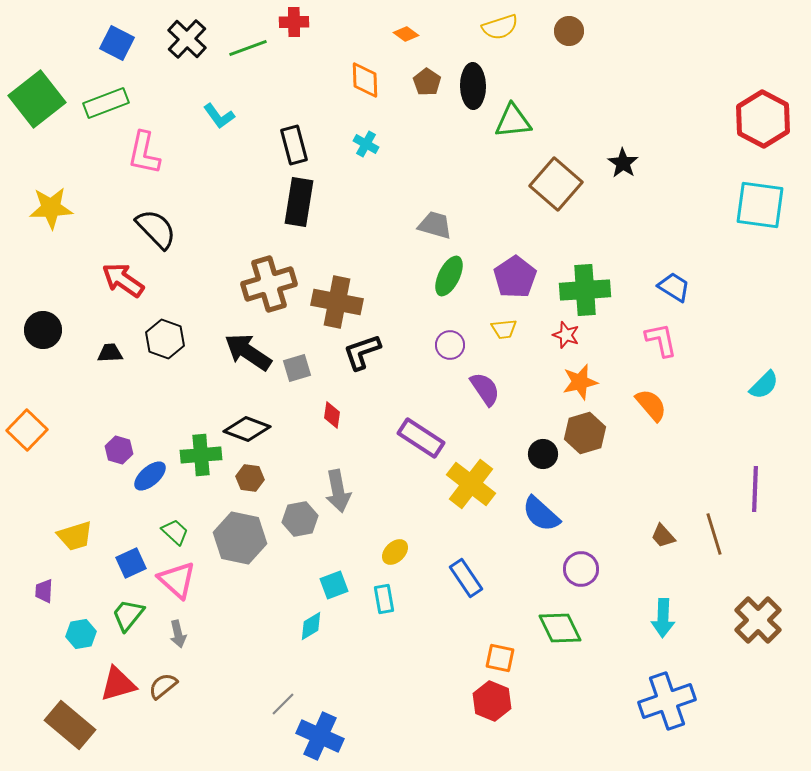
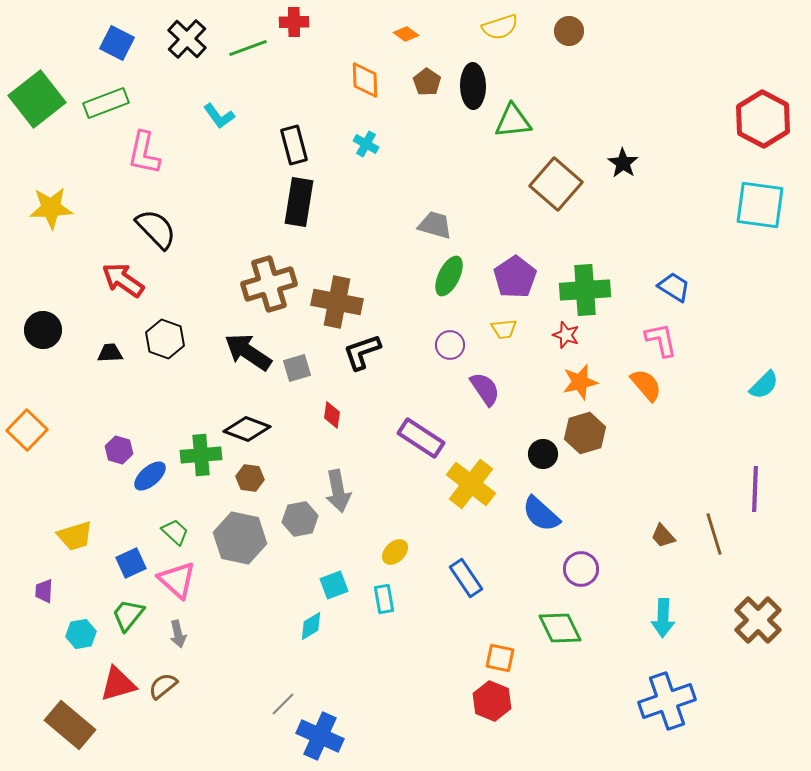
orange semicircle at (651, 405): moved 5 px left, 20 px up
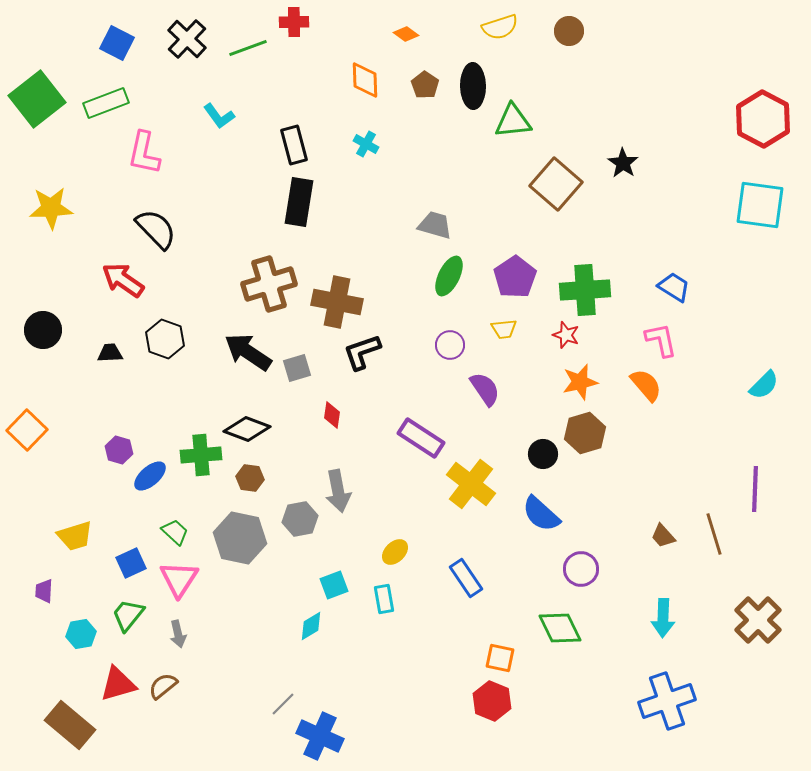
brown pentagon at (427, 82): moved 2 px left, 3 px down
pink triangle at (177, 580): moved 2 px right, 1 px up; rotated 21 degrees clockwise
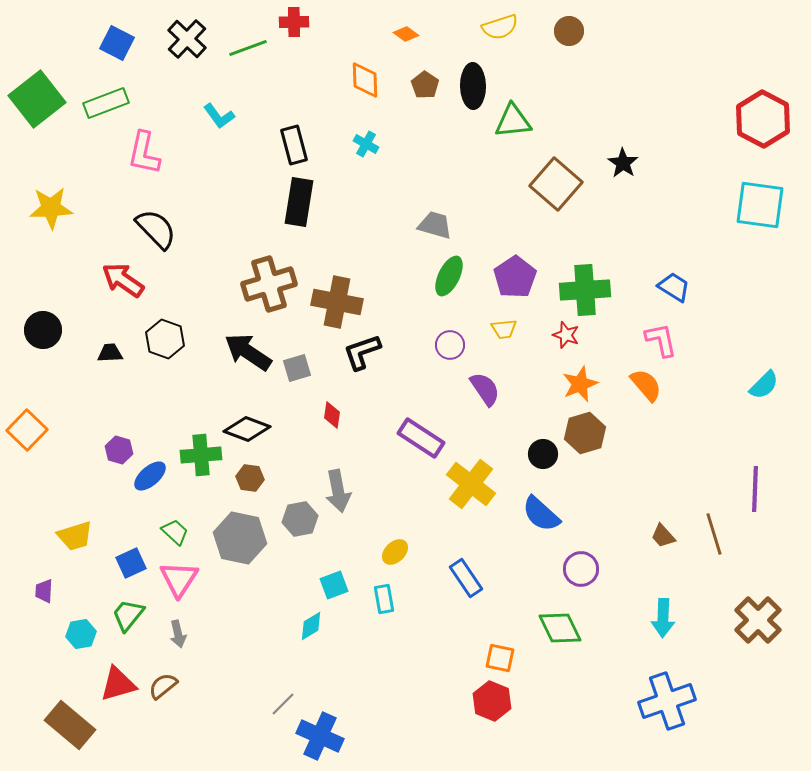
orange star at (580, 382): moved 2 px down; rotated 9 degrees counterclockwise
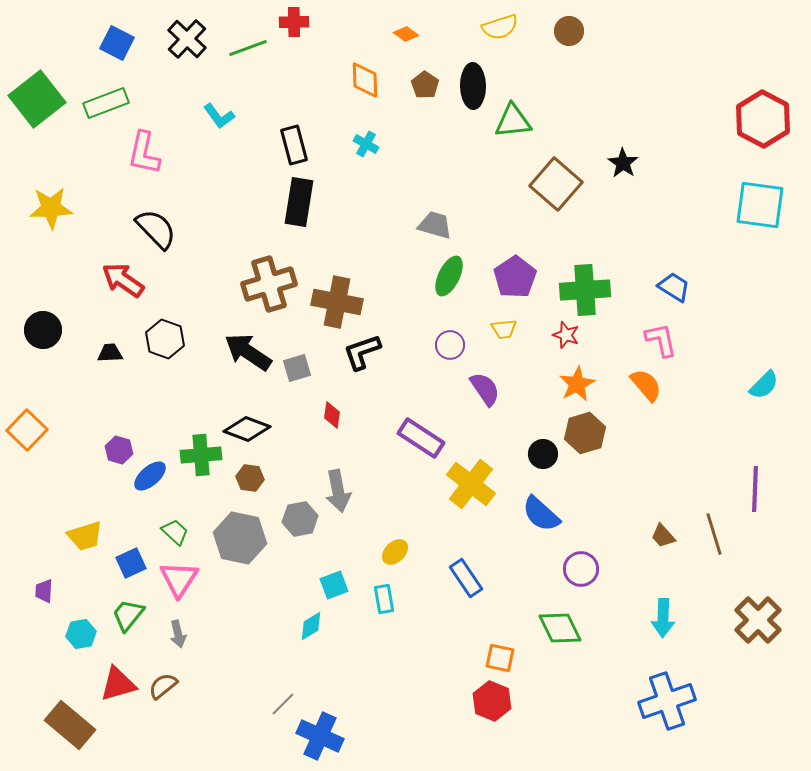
orange star at (580, 384): moved 3 px left; rotated 6 degrees counterclockwise
yellow trapezoid at (75, 536): moved 10 px right
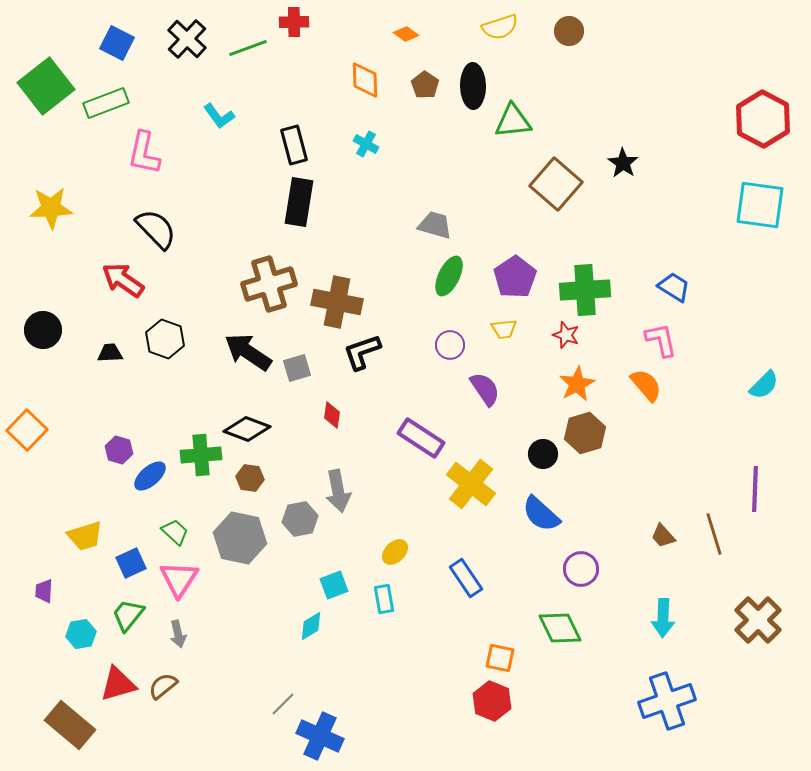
green square at (37, 99): moved 9 px right, 13 px up
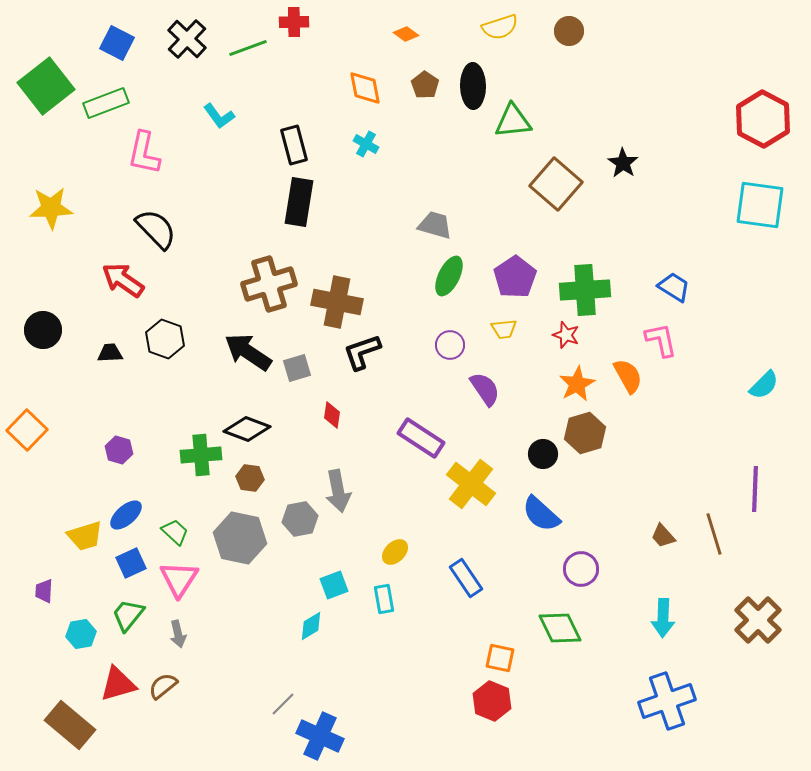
orange diamond at (365, 80): moved 8 px down; rotated 9 degrees counterclockwise
orange semicircle at (646, 385): moved 18 px left, 9 px up; rotated 12 degrees clockwise
blue ellipse at (150, 476): moved 24 px left, 39 px down
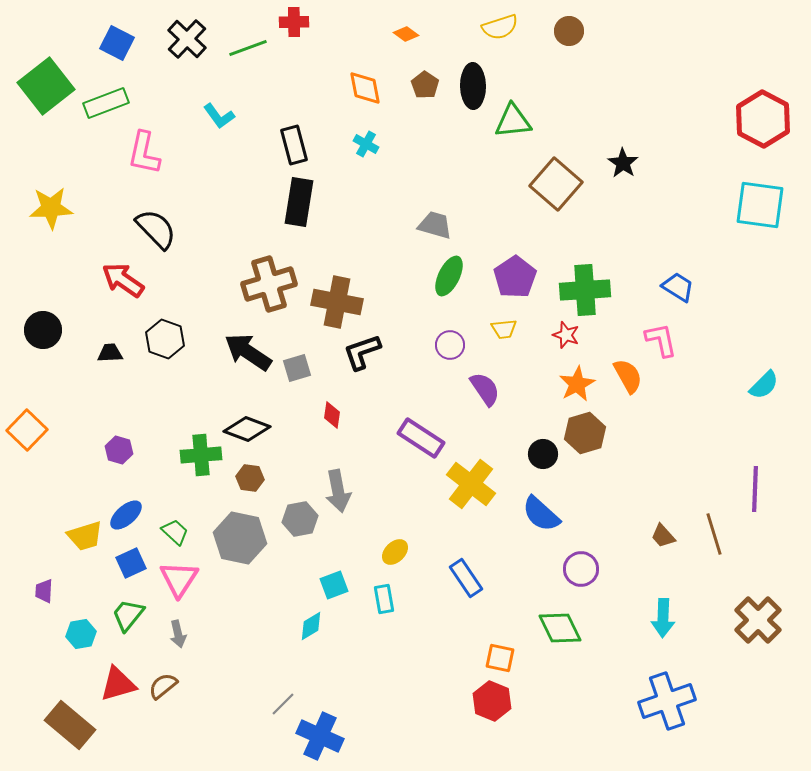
blue trapezoid at (674, 287): moved 4 px right
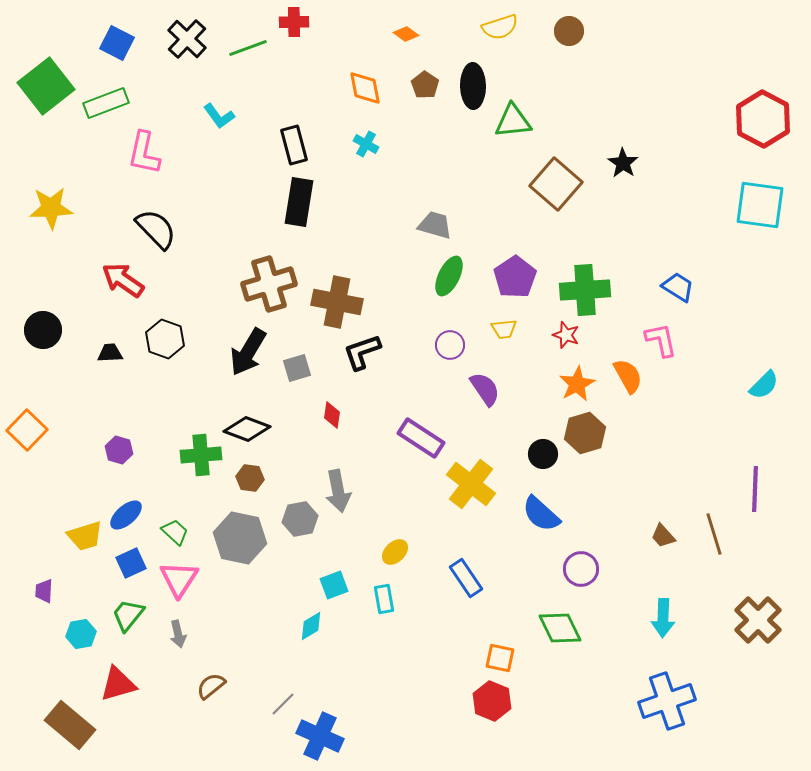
black arrow at (248, 352): rotated 93 degrees counterclockwise
brown semicircle at (163, 686): moved 48 px right
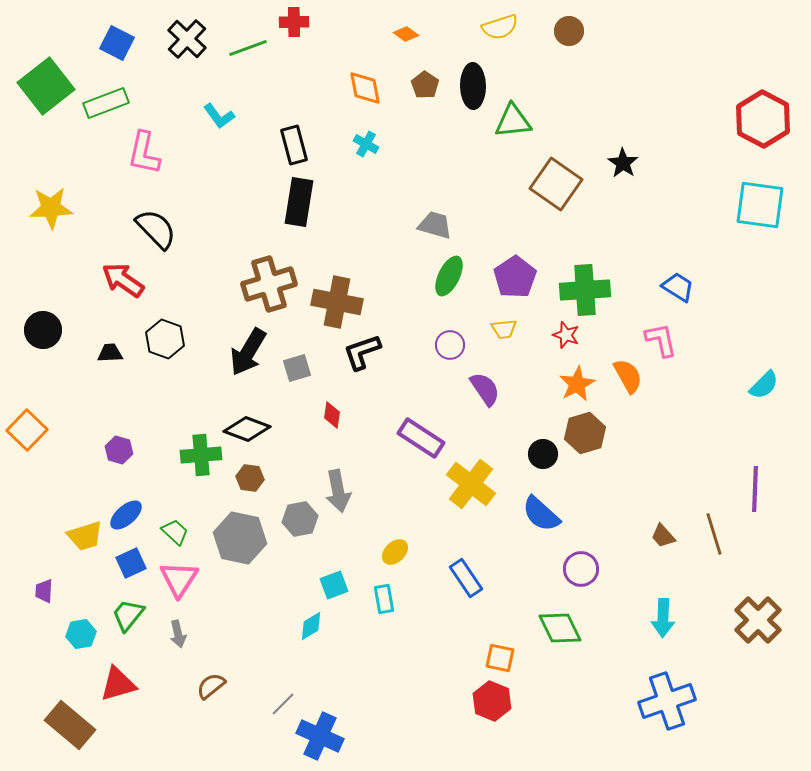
brown square at (556, 184): rotated 6 degrees counterclockwise
